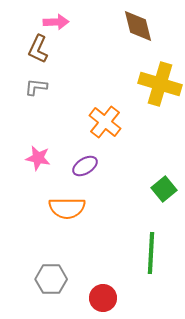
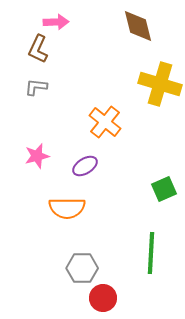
pink star: moved 1 px left, 2 px up; rotated 25 degrees counterclockwise
green square: rotated 15 degrees clockwise
gray hexagon: moved 31 px right, 11 px up
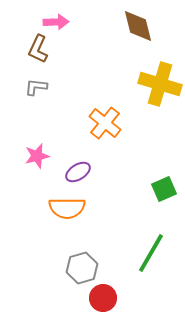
orange cross: moved 1 px down
purple ellipse: moved 7 px left, 6 px down
green line: rotated 27 degrees clockwise
gray hexagon: rotated 16 degrees counterclockwise
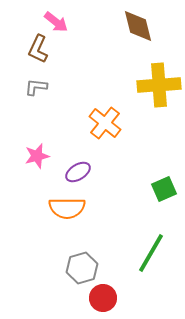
pink arrow: rotated 40 degrees clockwise
yellow cross: moved 1 px left, 1 px down; rotated 21 degrees counterclockwise
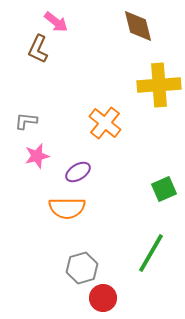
gray L-shape: moved 10 px left, 34 px down
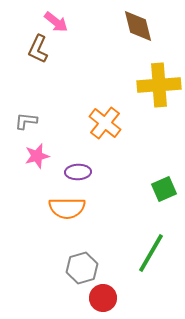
purple ellipse: rotated 30 degrees clockwise
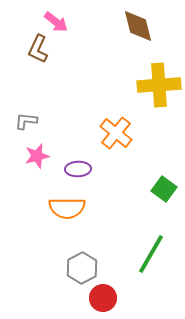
orange cross: moved 11 px right, 10 px down
purple ellipse: moved 3 px up
green square: rotated 30 degrees counterclockwise
green line: moved 1 px down
gray hexagon: rotated 12 degrees counterclockwise
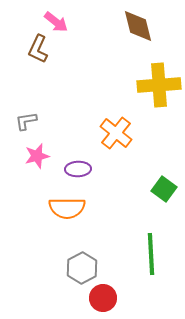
gray L-shape: rotated 15 degrees counterclockwise
green line: rotated 33 degrees counterclockwise
